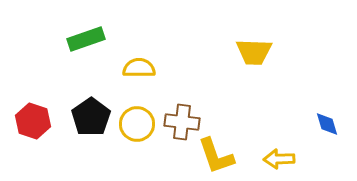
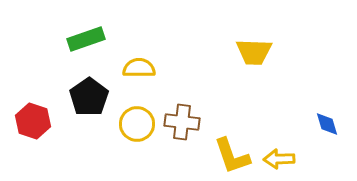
black pentagon: moved 2 px left, 20 px up
yellow L-shape: moved 16 px right
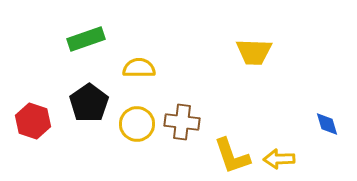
black pentagon: moved 6 px down
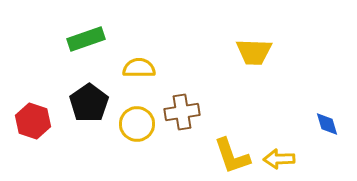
brown cross: moved 10 px up; rotated 16 degrees counterclockwise
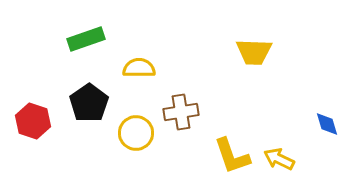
brown cross: moved 1 px left
yellow circle: moved 1 px left, 9 px down
yellow arrow: rotated 28 degrees clockwise
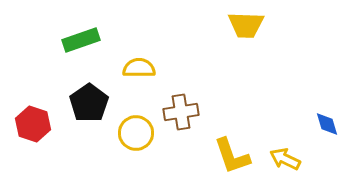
green rectangle: moved 5 px left, 1 px down
yellow trapezoid: moved 8 px left, 27 px up
red hexagon: moved 3 px down
yellow arrow: moved 6 px right
